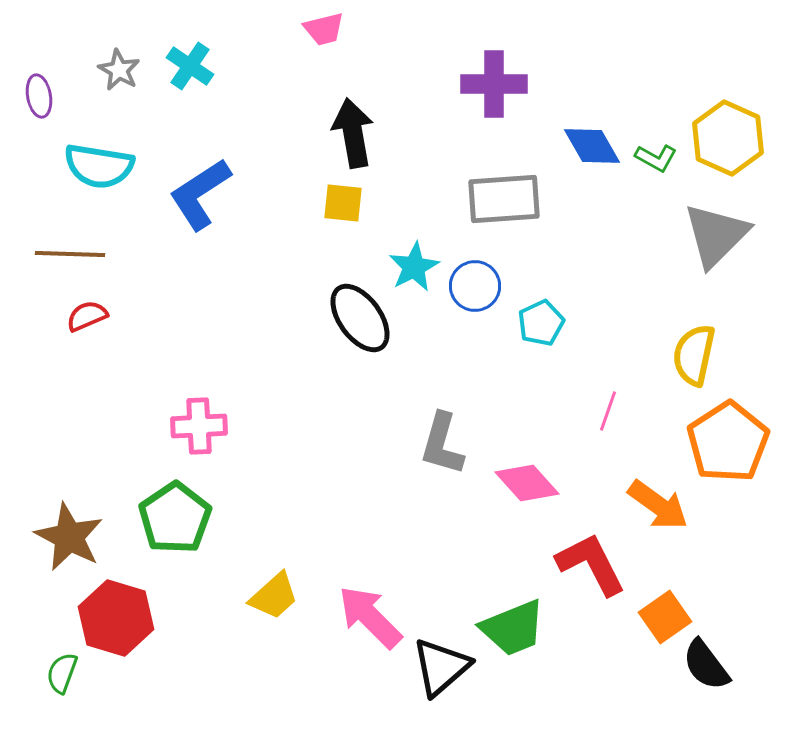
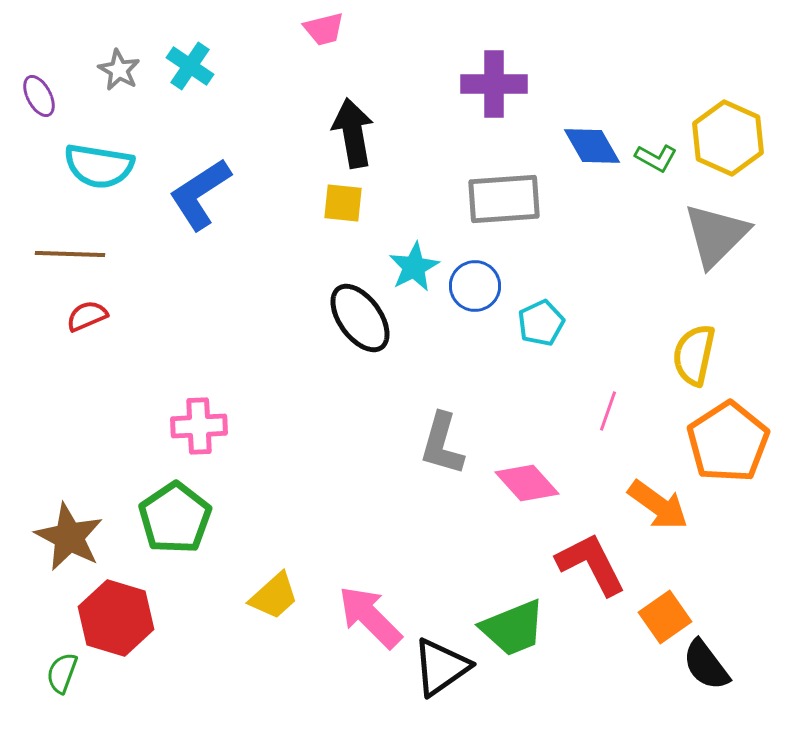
purple ellipse: rotated 18 degrees counterclockwise
black triangle: rotated 6 degrees clockwise
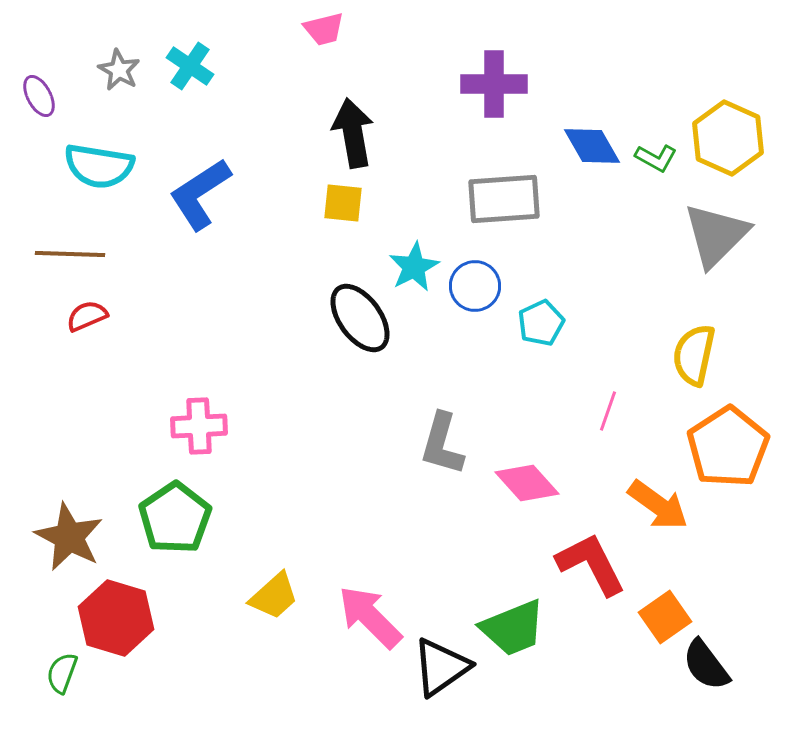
orange pentagon: moved 5 px down
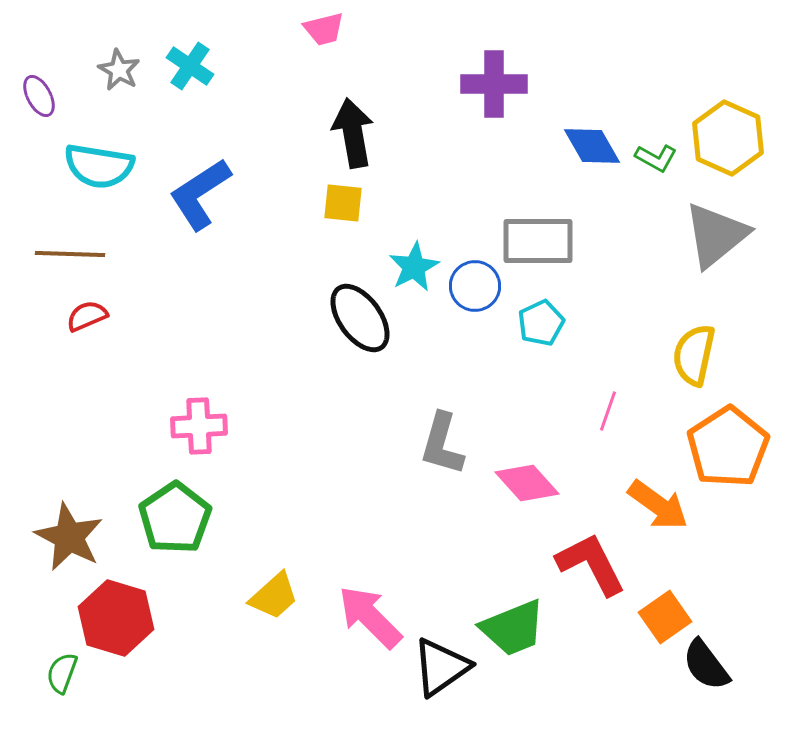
gray rectangle: moved 34 px right, 42 px down; rotated 4 degrees clockwise
gray triangle: rotated 6 degrees clockwise
